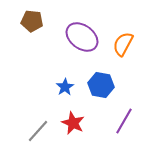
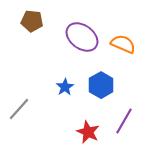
orange semicircle: rotated 85 degrees clockwise
blue hexagon: rotated 20 degrees clockwise
red star: moved 15 px right, 9 px down
gray line: moved 19 px left, 22 px up
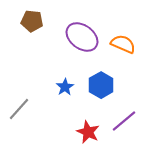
purple line: rotated 20 degrees clockwise
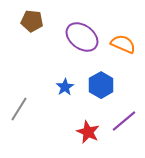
gray line: rotated 10 degrees counterclockwise
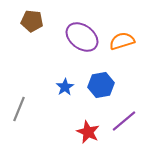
orange semicircle: moved 1 px left, 3 px up; rotated 40 degrees counterclockwise
blue hexagon: rotated 20 degrees clockwise
gray line: rotated 10 degrees counterclockwise
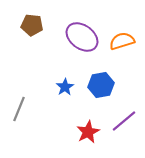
brown pentagon: moved 4 px down
red star: rotated 20 degrees clockwise
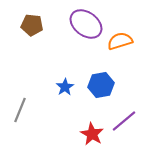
purple ellipse: moved 4 px right, 13 px up
orange semicircle: moved 2 px left
gray line: moved 1 px right, 1 px down
red star: moved 4 px right, 2 px down; rotated 15 degrees counterclockwise
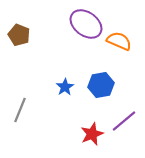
brown pentagon: moved 13 px left, 10 px down; rotated 15 degrees clockwise
orange semicircle: moved 1 px left; rotated 40 degrees clockwise
red star: rotated 20 degrees clockwise
